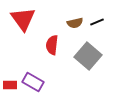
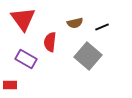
black line: moved 5 px right, 5 px down
red semicircle: moved 2 px left, 3 px up
purple rectangle: moved 7 px left, 23 px up
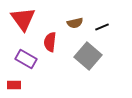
red rectangle: moved 4 px right
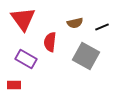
gray square: moved 2 px left; rotated 12 degrees counterclockwise
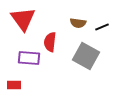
brown semicircle: moved 3 px right; rotated 21 degrees clockwise
purple rectangle: moved 3 px right, 1 px up; rotated 25 degrees counterclockwise
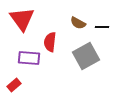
red triangle: moved 1 px left
brown semicircle: rotated 21 degrees clockwise
black line: rotated 24 degrees clockwise
gray square: rotated 32 degrees clockwise
red rectangle: rotated 40 degrees counterclockwise
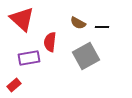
red triangle: rotated 12 degrees counterclockwise
purple rectangle: rotated 15 degrees counterclockwise
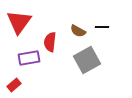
red triangle: moved 3 px left, 3 px down; rotated 24 degrees clockwise
brown semicircle: moved 8 px down
gray square: moved 1 px right, 4 px down
